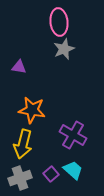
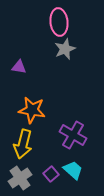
gray star: moved 1 px right
gray cross: rotated 15 degrees counterclockwise
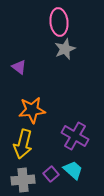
purple triangle: rotated 28 degrees clockwise
orange star: rotated 16 degrees counterclockwise
purple cross: moved 2 px right, 1 px down
gray cross: moved 3 px right, 2 px down; rotated 30 degrees clockwise
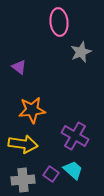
gray star: moved 16 px right, 3 px down
yellow arrow: rotated 96 degrees counterclockwise
purple square: rotated 14 degrees counterclockwise
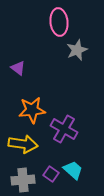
gray star: moved 4 px left, 2 px up
purple triangle: moved 1 px left, 1 px down
purple cross: moved 11 px left, 7 px up
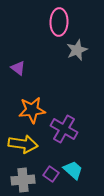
pink ellipse: rotated 8 degrees clockwise
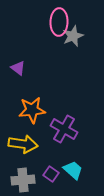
gray star: moved 4 px left, 14 px up
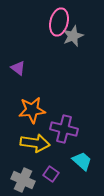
pink ellipse: rotated 12 degrees clockwise
purple cross: rotated 16 degrees counterclockwise
yellow arrow: moved 12 px right, 1 px up
cyan trapezoid: moved 9 px right, 9 px up
gray cross: rotated 30 degrees clockwise
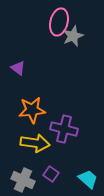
cyan trapezoid: moved 6 px right, 18 px down
